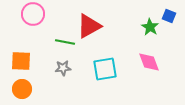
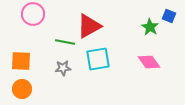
pink diamond: rotated 15 degrees counterclockwise
cyan square: moved 7 px left, 10 px up
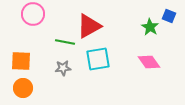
orange circle: moved 1 px right, 1 px up
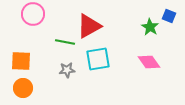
gray star: moved 4 px right, 2 px down
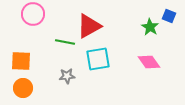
gray star: moved 6 px down
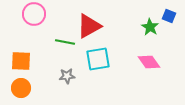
pink circle: moved 1 px right
orange circle: moved 2 px left
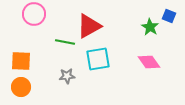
orange circle: moved 1 px up
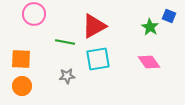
red triangle: moved 5 px right
orange square: moved 2 px up
orange circle: moved 1 px right, 1 px up
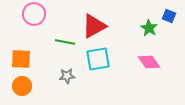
green star: moved 1 px left, 1 px down
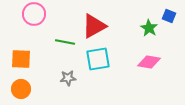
pink diamond: rotated 45 degrees counterclockwise
gray star: moved 1 px right, 2 px down
orange circle: moved 1 px left, 3 px down
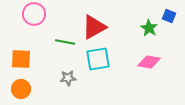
red triangle: moved 1 px down
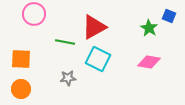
cyan square: rotated 35 degrees clockwise
